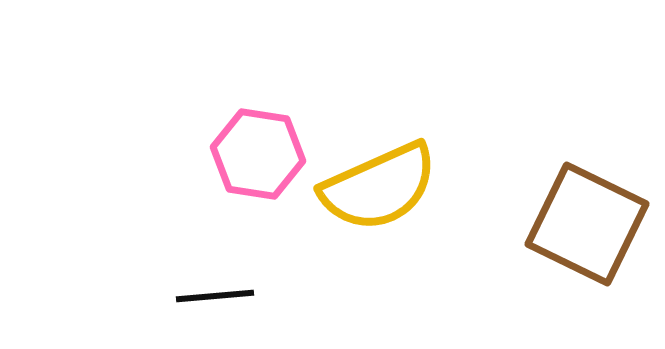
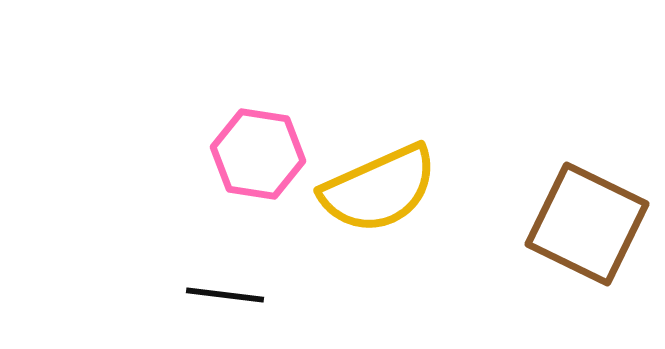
yellow semicircle: moved 2 px down
black line: moved 10 px right, 1 px up; rotated 12 degrees clockwise
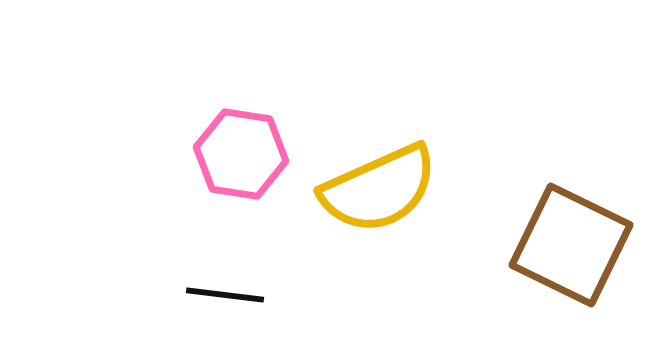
pink hexagon: moved 17 px left
brown square: moved 16 px left, 21 px down
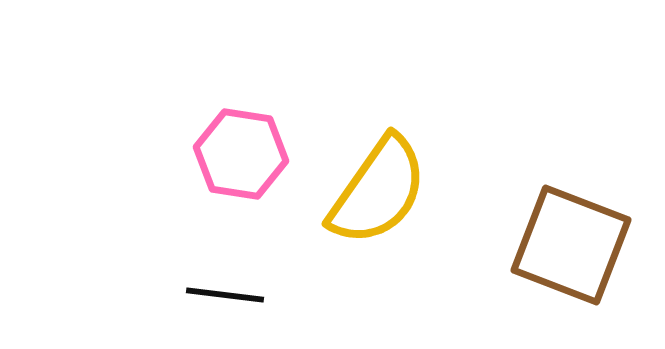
yellow semicircle: moved 1 px left, 2 px down; rotated 31 degrees counterclockwise
brown square: rotated 5 degrees counterclockwise
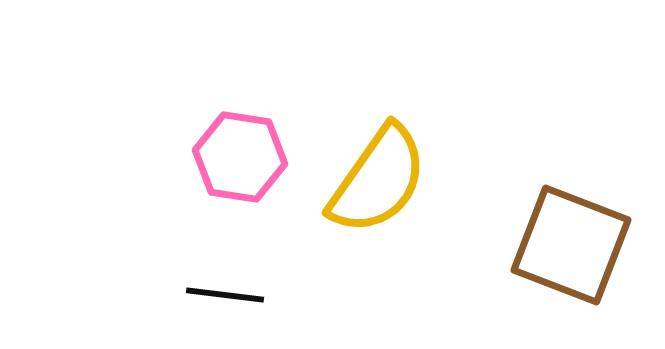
pink hexagon: moved 1 px left, 3 px down
yellow semicircle: moved 11 px up
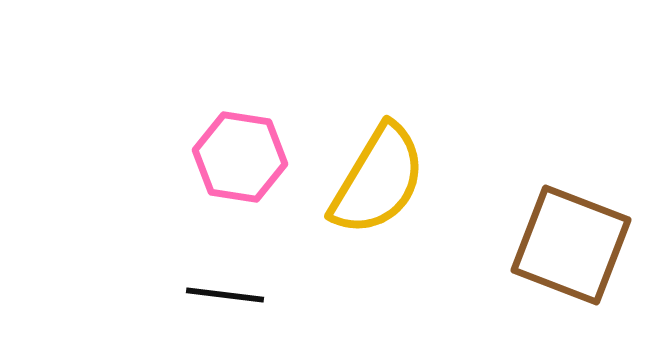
yellow semicircle: rotated 4 degrees counterclockwise
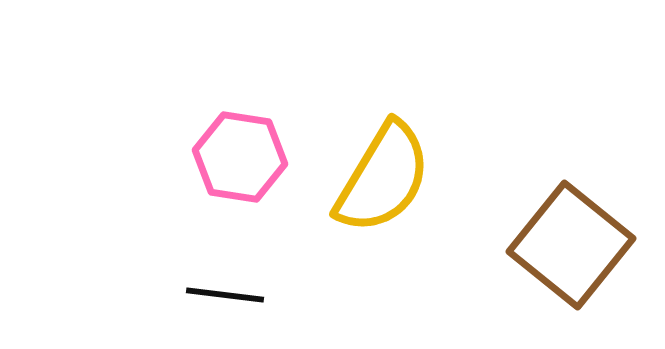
yellow semicircle: moved 5 px right, 2 px up
brown square: rotated 18 degrees clockwise
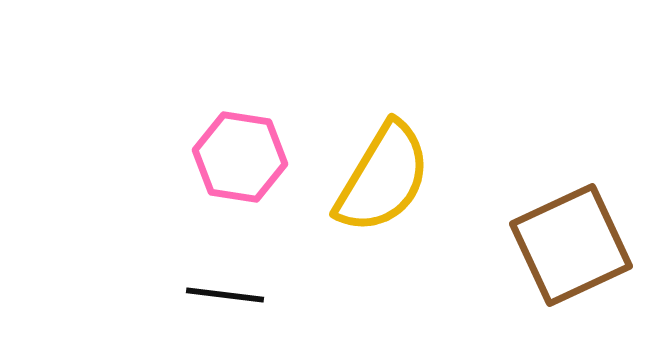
brown square: rotated 26 degrees clockwise
